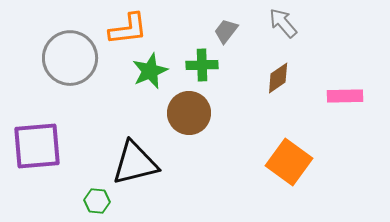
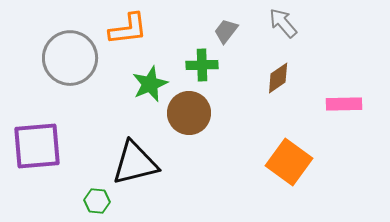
green star: moved 13 px down
pink rectangle: moved 1 px left, 8 px down
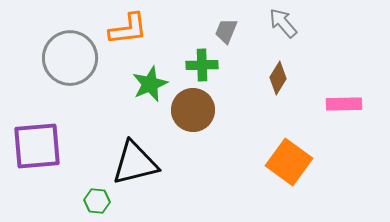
gray trapezoid: rotated 16 degrees counterclockwise
brown diamond: rotated 24 degrees counterclockwise
brown circle: moved 4 px right, 3 px up
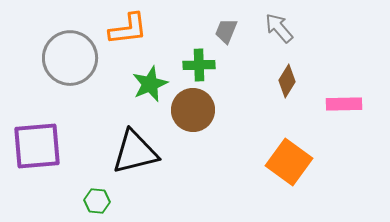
gray arrow: moved 4 px left, 5 px down
green cross: moved 3 px left
brown diamond: moved 9 px right, 3 px down
black triangle: moved 11 px up
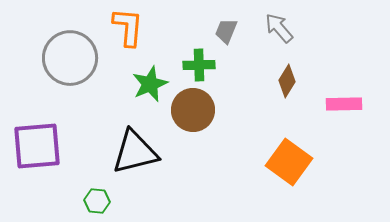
orange L-shape: moved 2 px up; rotated 78 degrees counterclockwise
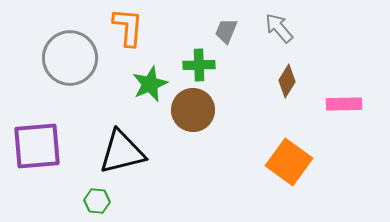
black triangle: moved 13 px left
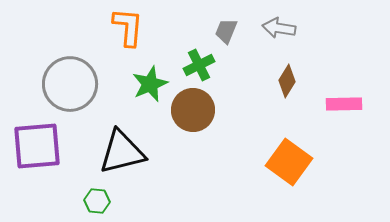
gray arrow: rotated 40 degrees counterclockwise
gray circle: moved 26 px down
green cross: rotated 24 degrees counterclockwise
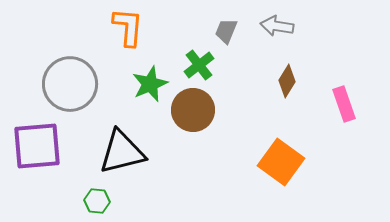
gray arrow: moved 2 px left, 2 px up
green cross: rotated 12 degrees counterclockwise
pink rectangle: rotated 72 degrees clockwise
orange square: moved 8 px left
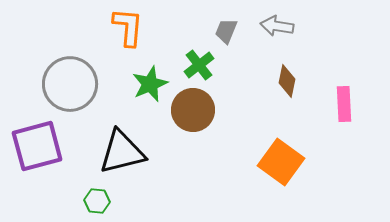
brown diamond: rotated 20 degrees counterclockwise
pink rectangle: rotated 16 degrees clockwise
purple square: rotated 10 degrees counterclockwise
